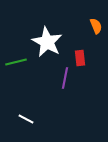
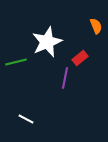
white star: rotated 20 degrees clockwise
red rectangle: rotated 56 degrees clockwise
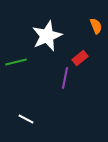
white star: moved 6 px up
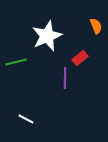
purple line: rotated 10 degrees counterclockwise
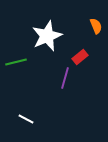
red rectangle: moved 1 px up
purple line: rotated 15 degrees clockwise
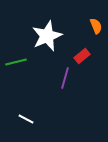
red rectangle: moved 2 px right, 1 px up
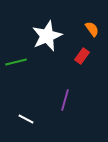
orange semicircle: moved 4 px left, 3 px down; rotated 14 degrees counterclockwise
red rectangle: rotated 14 degrees counterclockwise
purple line: moved 22 px down
